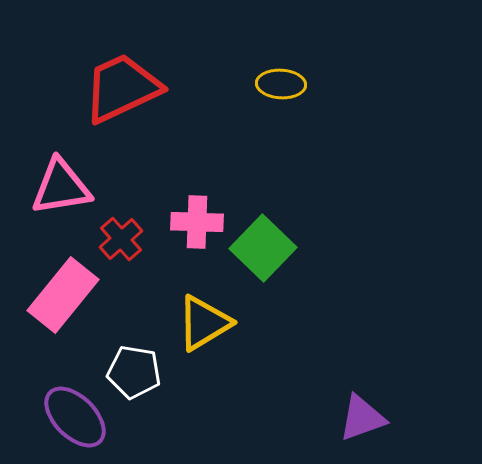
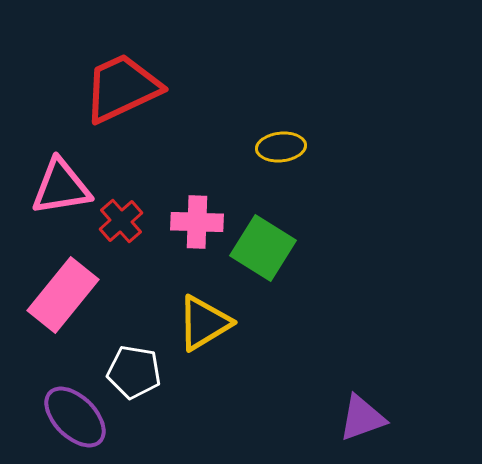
yellow ellipse: moved 63 px down; rotated 9 degrees counterclockwise
red cross: moved 18 px up
green square: rotated 12 degrees counterclockwise
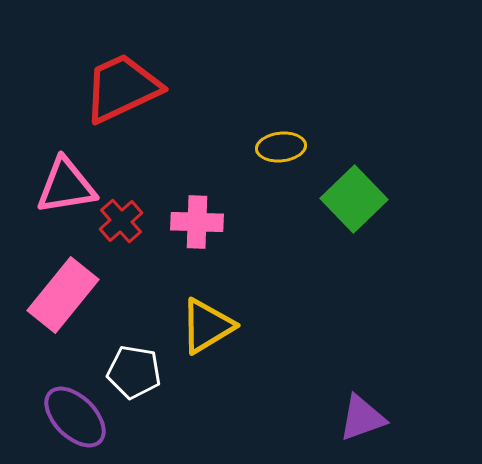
pink triangle: moved 5 px right, 1 px up
green square: moved 91 px right, 49 px up; rotated 14 degrees clockwise
yellow triangle: moved 3 px right, 3 px down
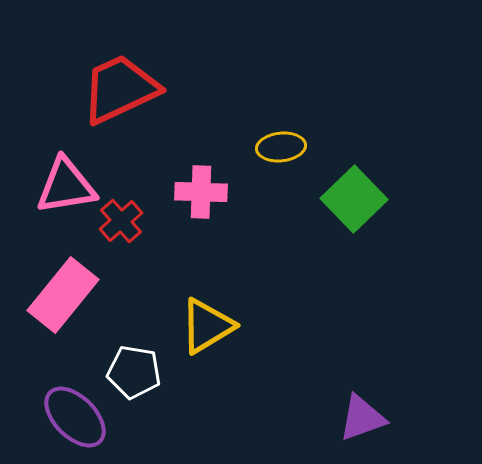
red trapezoid: moved 2 px left, 1 px down
pink cross: moved 4 px right, 30 px up
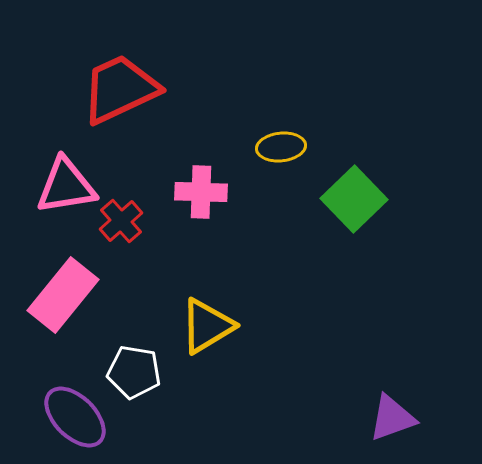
purple triangle: moved 30 px right
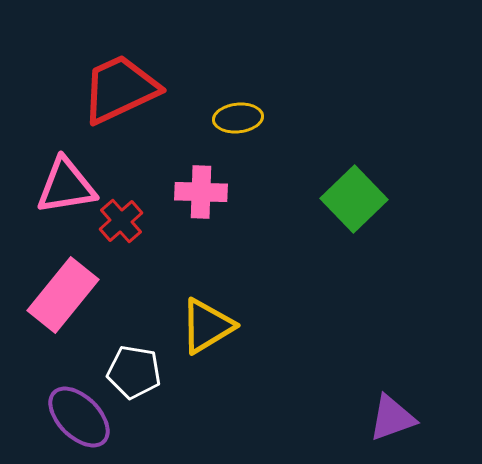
yellow ellipse: moved 43 px left, 29 px up
purple ellipse: moved 4 px right
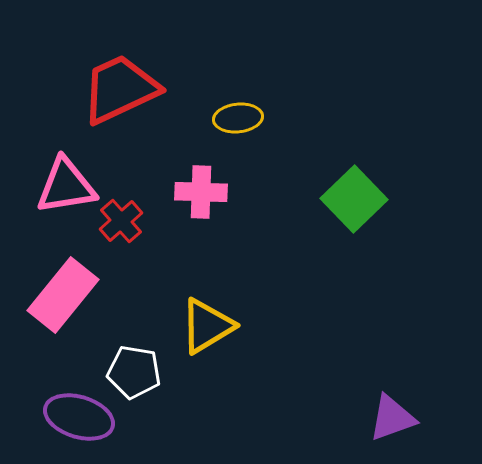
purple ellipse: rotated 28 degrees counterclockwise
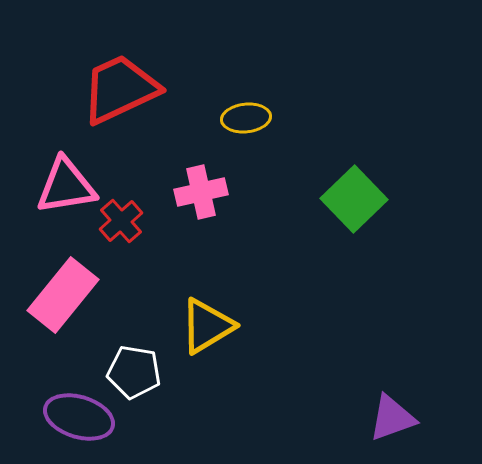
yellow ellipse: moved 8 px right
pink cross: rotated 15 degrees counterclockwise
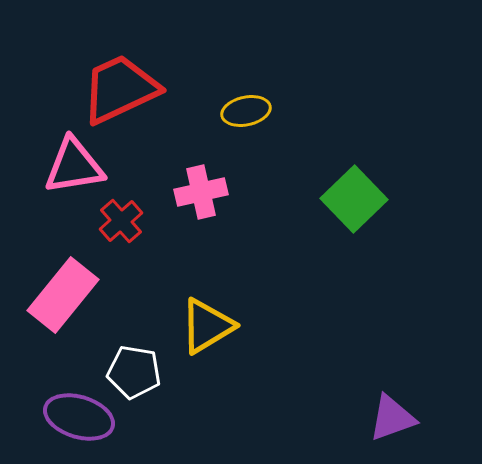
yellow ellipse: moved 7 px up; rotated 6 degrees counterclockwise
pink triangle: moved 8 px right, 20 px up
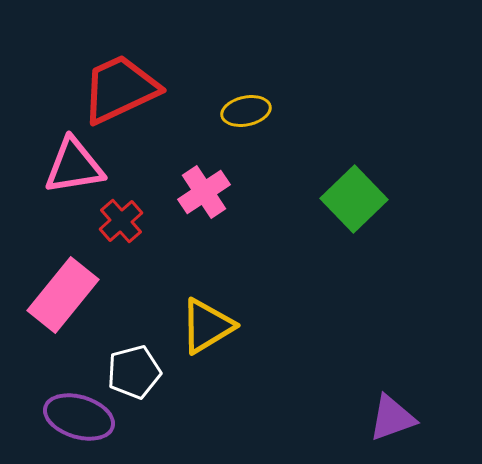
pink cross: moved 3 px right; rotated 21 degrees counterclockwise
white pentagon: rotated 24 degrees counterclockwise
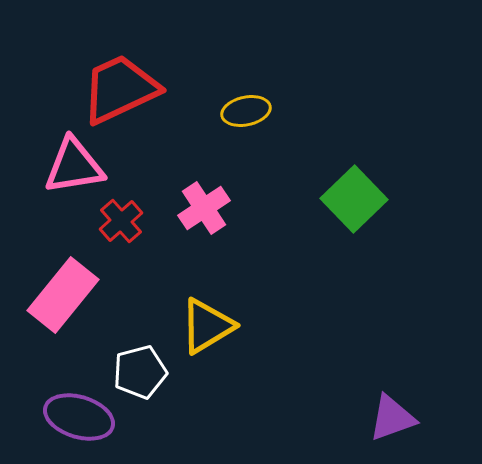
pink cross: moved 16 px down
white pentagon: moved 6 px right
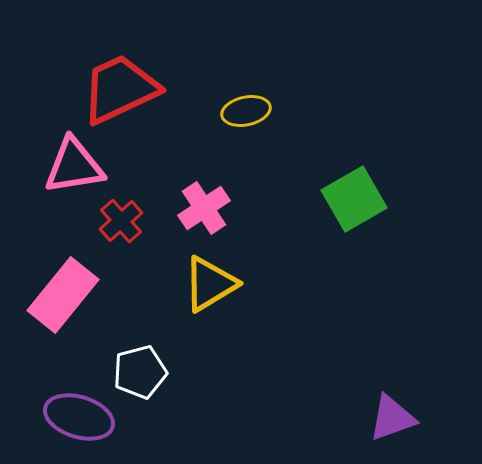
green square: rotated 14 degrees clockwise
yellow triangle: moved 3 px right, 42 px up
